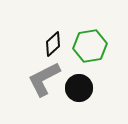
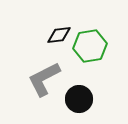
black diamond: moved 6 px right, 9 px up; rotated 35 degrees clockwise
black circle: moved 11 px down
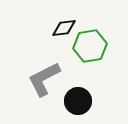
black diamond: moved 5 px right, 7 px up
black circle: moved 1 px left, 2 px down
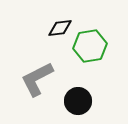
black diamond: moved 4 px left
gray L-shape: moved 7 px left
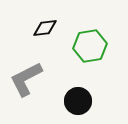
black diamond: moved 15 px left
gray L-shape: moved 11 px left
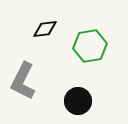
black diamond: moved 1 px down
gray L-shape: moved 3 px left, 2 px down; rotated 36 degrees counterclockwise
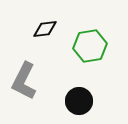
gray L-shape: moved 1 px right
black circle: moved 1 px right
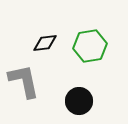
black diamond: moved 14 px down
gray L-shape: rotated 141 degrees clockwise
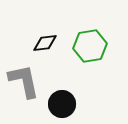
black circle: moved 17 px left, 3 px down
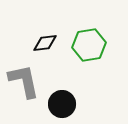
green hexagon: moved 1 px left, 1 px up
